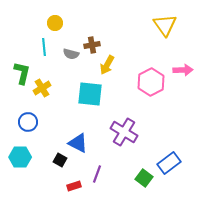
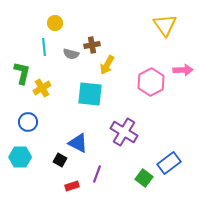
red rectangle: moved 2 px left
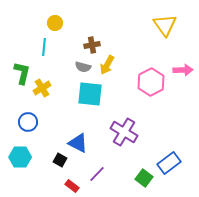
cyan line: rotated 12 degrees clockwise
gray semicircle: moved 12 px right, 13 px down
purple line: rotated 24 degrees clockwise
red rectangle: rotated 56 degrees clockwise
